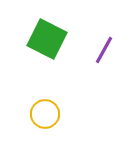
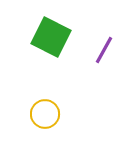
green square: moved 4 px right, 2 px up
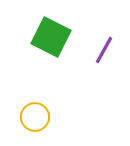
yellow circle: moved 10 px left, 3 px down
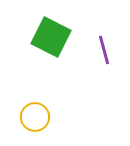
purple line: rotated 44 degrees counterclockwise
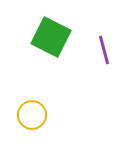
yellow circle: moved 3 px left, 2 px up
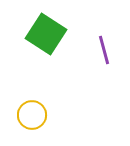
green square: moved 5 px left, 3 px up; rotated 6 degrees clockwise
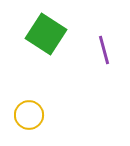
yellow circle: moved 3 px left
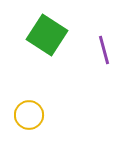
green square: moved 1 px right, 1 px down
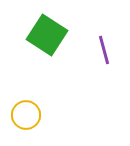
yellow circle: moved 3 px left
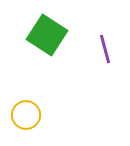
purple line: moved 1 px right, 1 px up
